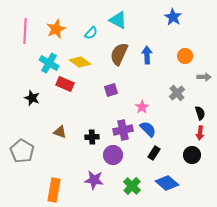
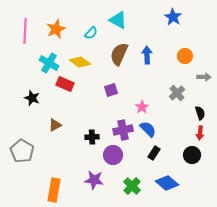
brown triangle: moved 5 px left, 7 px up; rotated 48 degrees counterclockwise
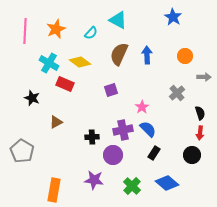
brown triangle: moved 1 px right, 3 px up
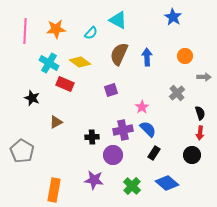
orange star: rotated 18 degrees clockwise
blue arrow: moved 2 px down
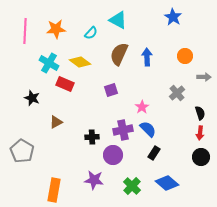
black circle: moved 9 px right, 2 px down
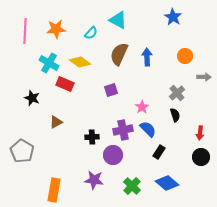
black semicircle: moved 25 px left, 2 px down
black rectangle: moved 5 px right, 1 px up
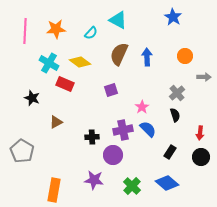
black rectangle: moved 11 px right
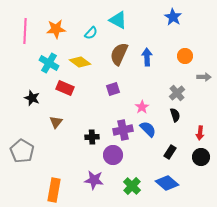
red rectangle: moved 4 px down
purple square: moved 2 px right, 1 px up
brown triangle: rotated 24 degrees counterclockwise
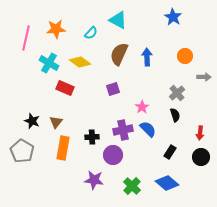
pink line: moved 1 px right, 7 px down; rotated 10 degrees clockwise
black star: moved 23 px down
orange rectangle: moved 9 px right, 42 px up
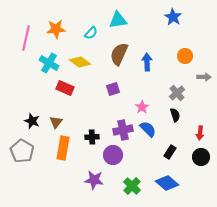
cyan triangle: rotated 36 degrees counterclockwise
blue arrow: moved 5 px down
